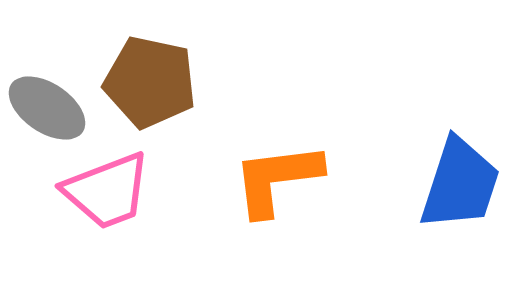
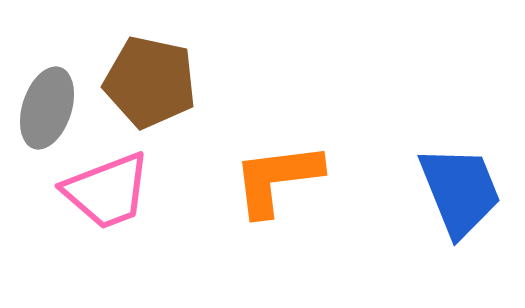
gray ellipse: rotated 74 degrees clockwise
blue trapezoid: moved 7 px down; rotated 40 degrees counterclockwise
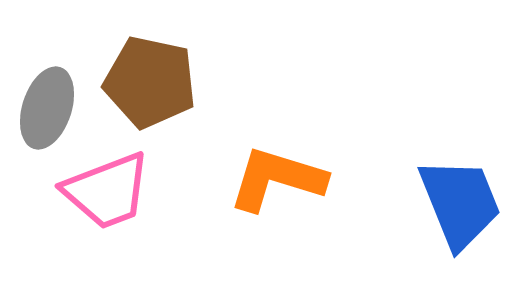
orange L-shape: rotated 24 degrees clockwise
blue trapezoid: moved 12 px down
